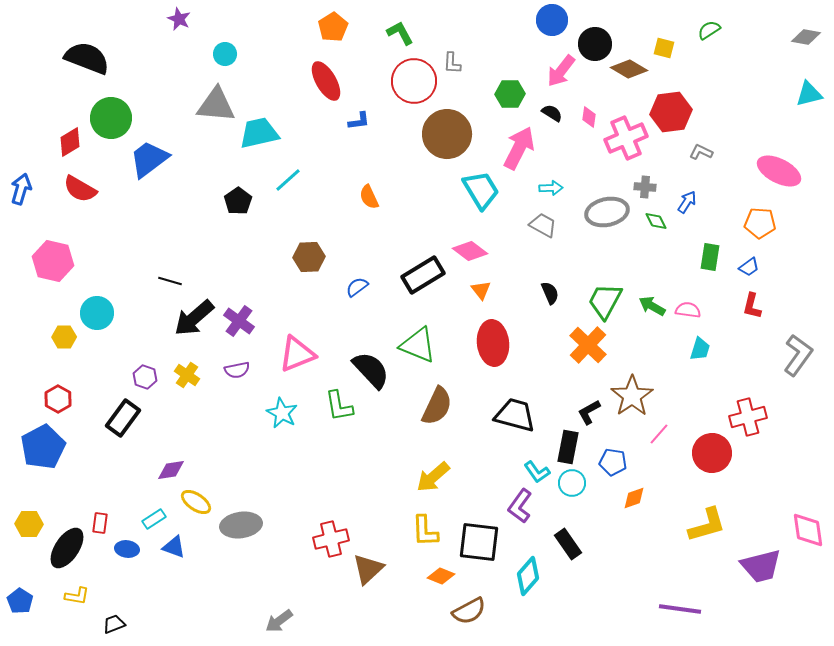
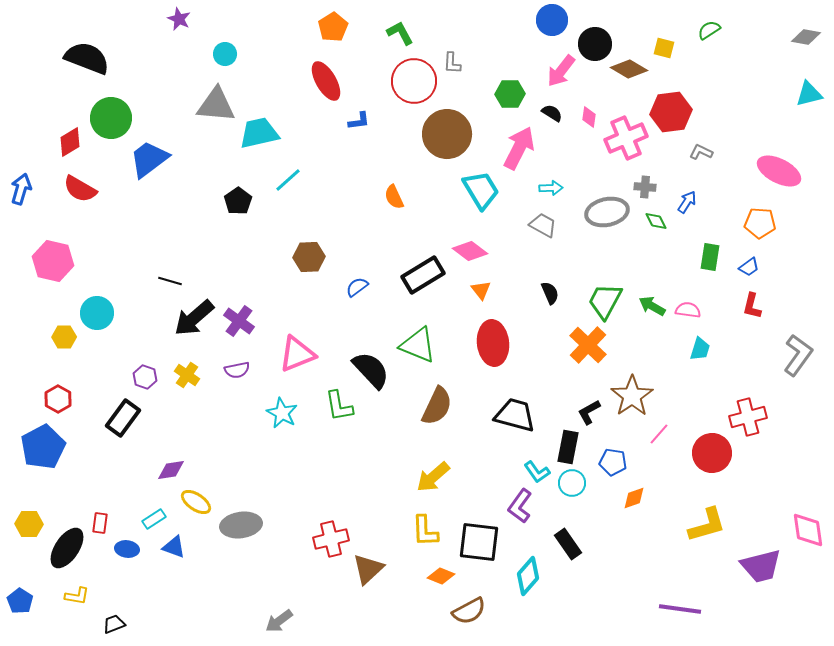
orange semicircle at (369, 197): moved 25 px right
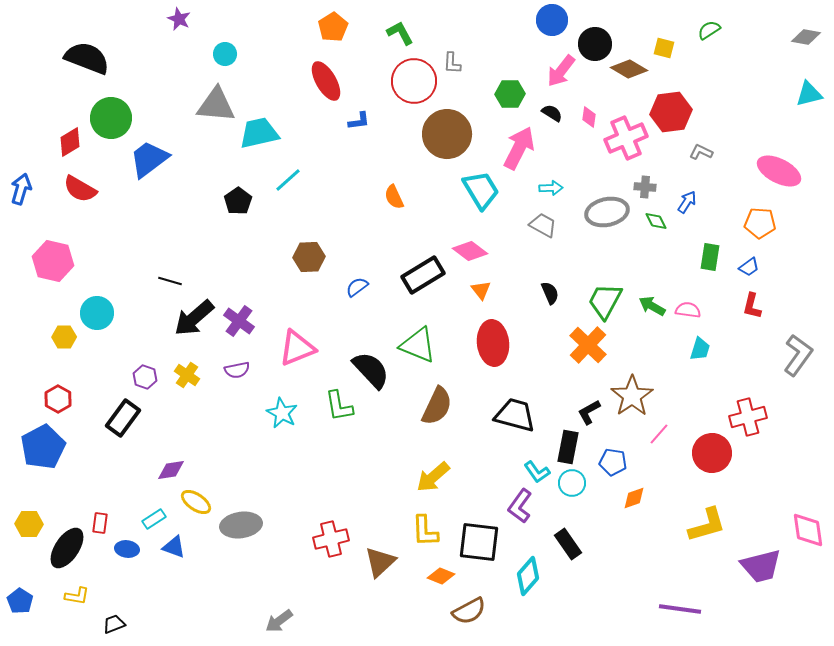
pink triangle at (297, 354): moved 6 px up
brown triangle at (368, 569): moved 12 px right, 7 px up
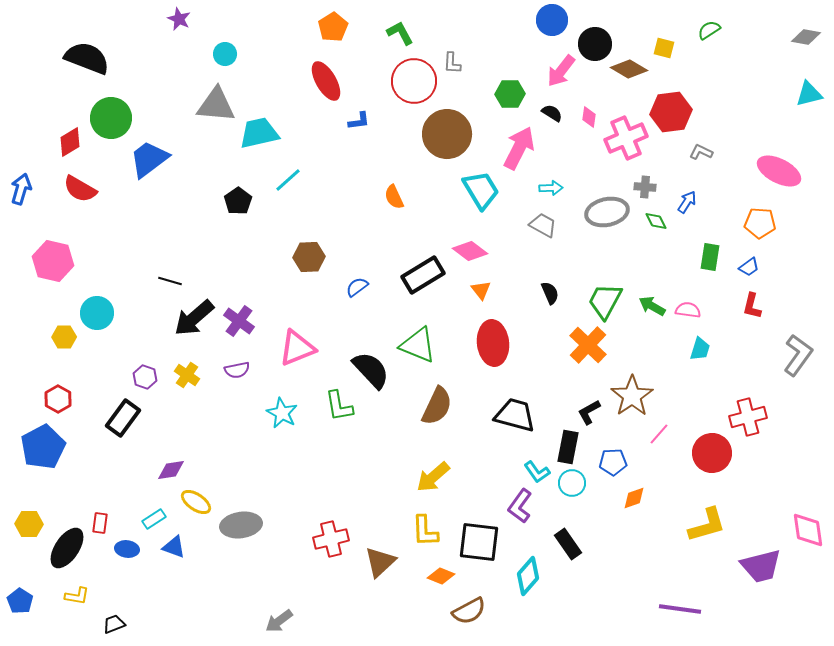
blue pentagon at (613, 462): rotated 12 degrees counterclockwise
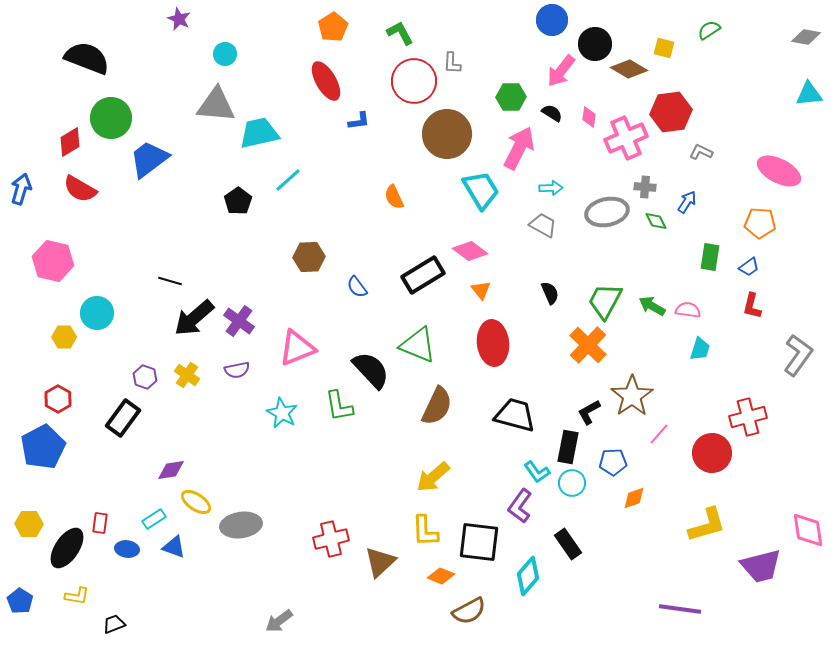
green hexagon at (510, 94): moved 1 px right, 3 px down
cyan triangle at (809, 94): rotated 8 degrees clockwise
blue semicircle at (357, 287): rotated 90 degrees counterclockwise
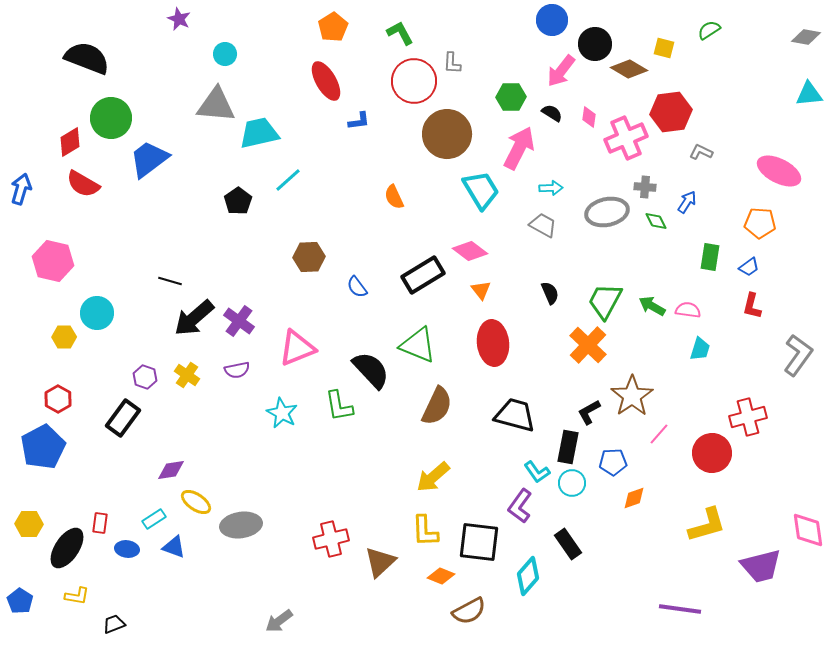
red semicircle at (80, 189): moved 3 px right, 5 px up
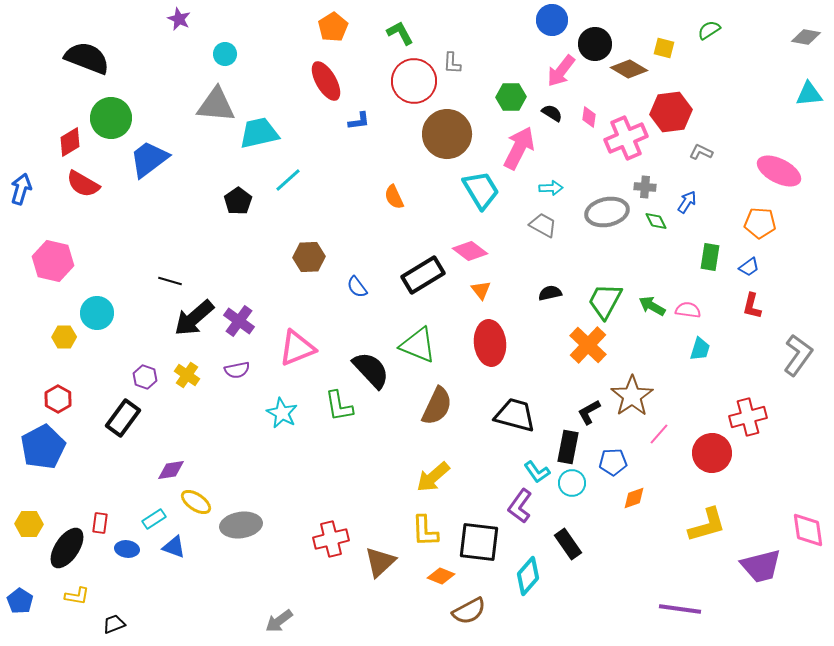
black semicircle at (550, 293): rotated 80 degrees counterclockwise
red ellipse at (493, 343): moved 3 px left
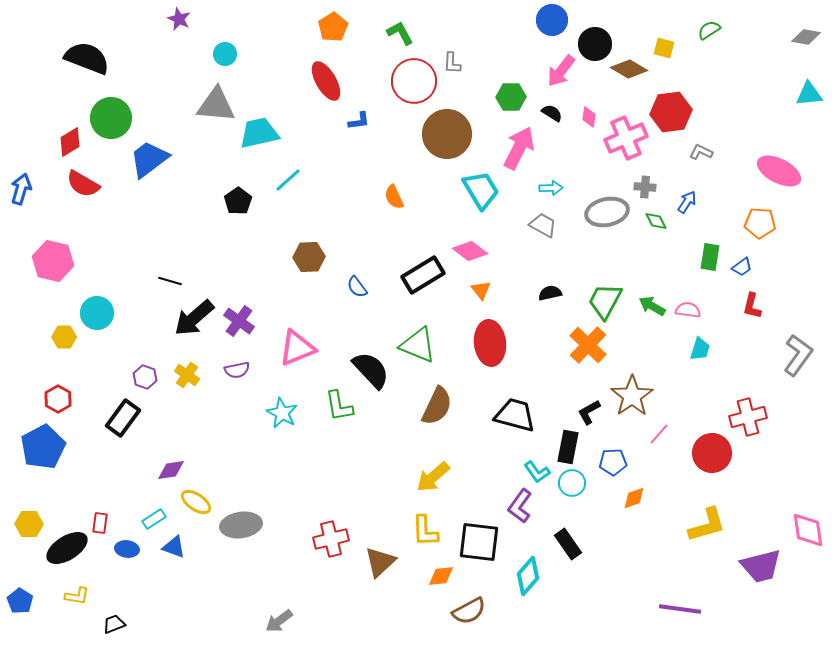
blue trapezoid at (749, 267): moved 7 px left
black ellipse at (67, 548): rotated 24 degrees clockwise
orange diamond at (441, 576): rotated 28 degrees counterclockwise
